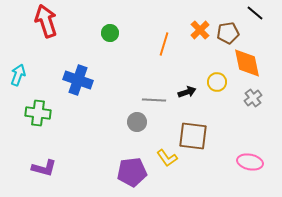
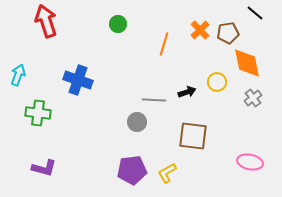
green circle: moved 8 px right, 9 px up
yellow L-shape: moved 15 px down; rotated 95 degrees clockwise
purple pentagon: moved 2 px up
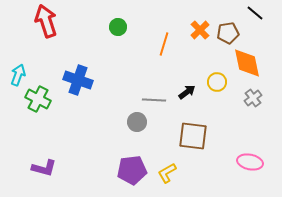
green circle: moved 3 px down
black arrow: rotated 18 degrees counterclockwise
green cross: moved 14 px up; rotated 20 degrees clockwise
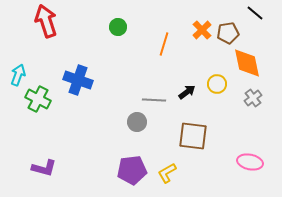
orange cross: moved 2 px right
yellow circle: moved 2 px down
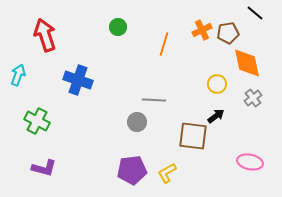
red arrow: moved 1 px left, 14 px down
orange cross: rotated 18 degrees clockwise
black arrow: moved 29 px right, 24 px down
green cross: moved 1 px left, 22 px down
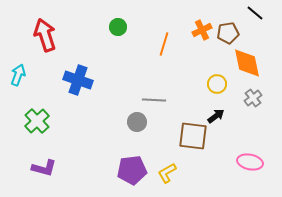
green cross: rotated 20 degrees clockwise
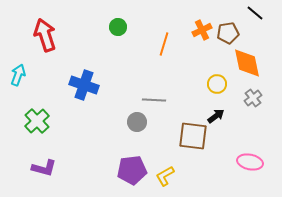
blue cross: moved 6 px right, 5 px down
yellow L-shape: moved 2 px left, 3 px down
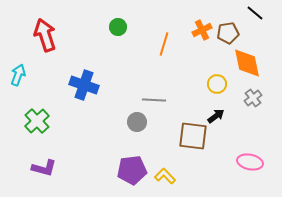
yellow L-shape: rotated 75 degrees clockwise
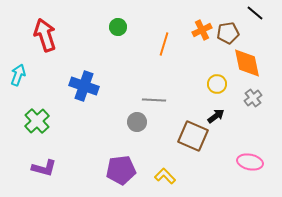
blue cross: moved 1 px down
brown square: rotated 16 degrees clockwise
purple pentagon: moved 11 px left
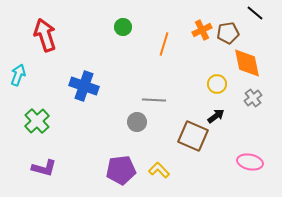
green circle: moved 5 px right
yellow L-shape: moved 6 px left, 6 px up
